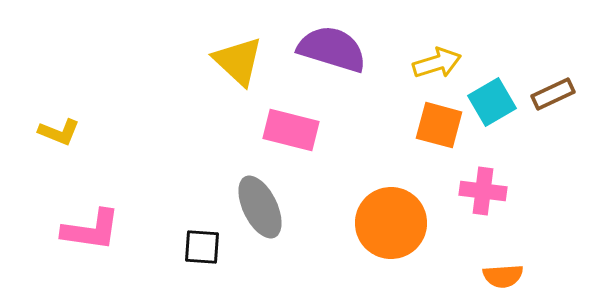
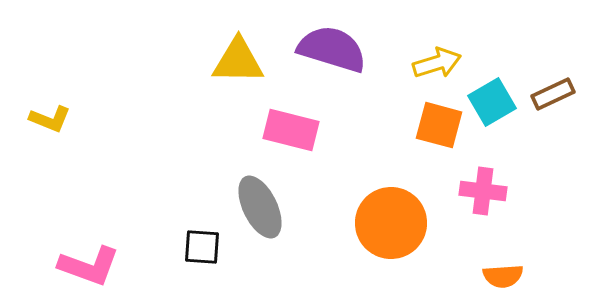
yellow triangle: rotated 42 degrees counterclockwise
yellow L-shape: moved 9 px left, 13 px up
pink L-shape: moved 2 px left, 36 px down; rotated 12 degrees clockwise
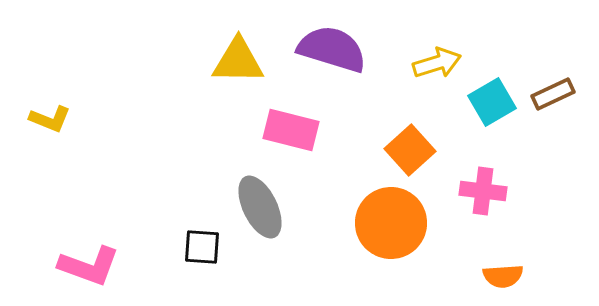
orange square: moved 29 px left, 25 px down; rotated 33 degrees clockwise
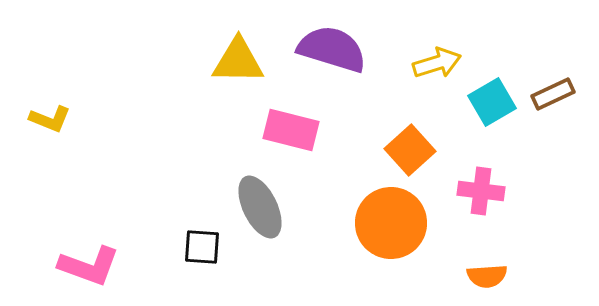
pink cross: moved 2 px left
orange semicircle: moved 16 px left
